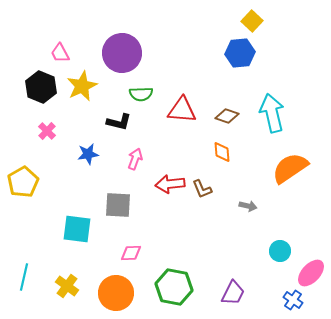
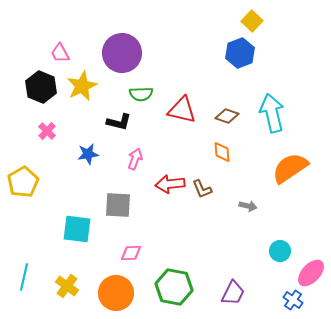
blue hexagon: rotated 16 degrees counterclockwise
red triangle: rotated 8 degrees clockwise
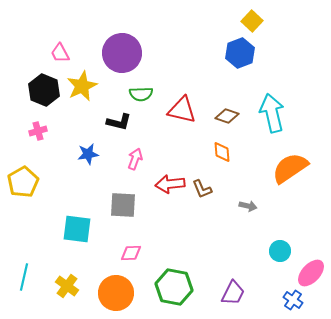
black hexagon: moved 3 px right, 3 px down
pink cross: moved 9 px left; rotated 30 degrees clockwise
gray square: moved 5 px right
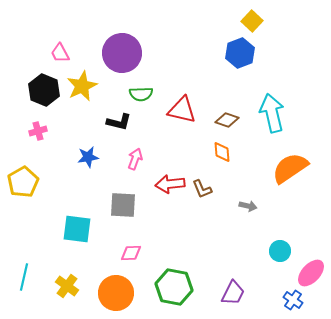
brown diamond: moved 4 px down
blue star: moved 3 px down
